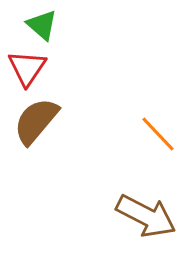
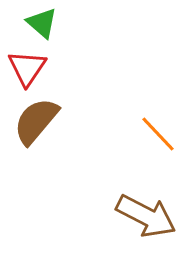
green triangle: moved 2 px up
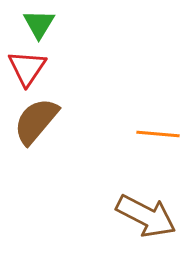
green triangle: moved 3 px left, 1 px down; rotated 20 degrees clockwise
orange line: rotated 42 degrees counterclockwise
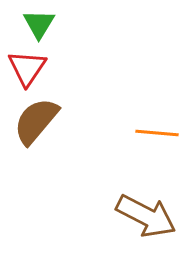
orange line: moved 1 px left, 1 px up
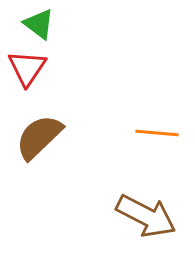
green triangle: rotated 24 degrees counterclockwise
brown semicircle: moved 3 px right, 16 px down; rotated 6 degrees clockwise
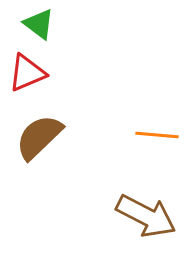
red triangle: moved 5 px down; rotated 33 degrees clockwise
orange line: moved 2 px down
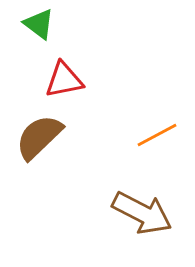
red triangle: moved 37 px right, 7 px down; rotated 12 degrees clockwise
orange line: rotated 33 degrees counterclockwise
brown arrow: moved 4 px left, 3 px up
